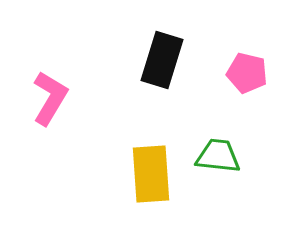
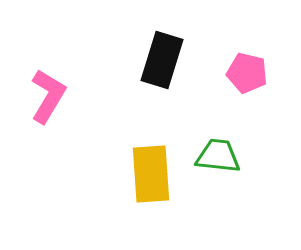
pink L-shape: moved 2 px left, 2 px up
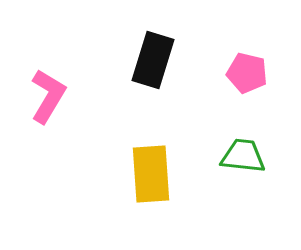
black rectangle: moved 9 px left
green trapezoid: moved 25 px right
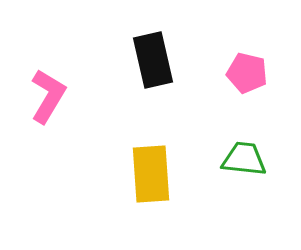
black rectangle: rotated 30 degrees counterclockwise
green trapezoid: moved 1 px right, 3 px down
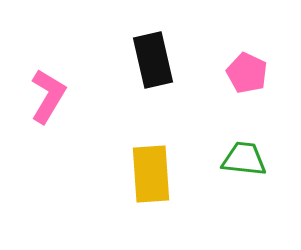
pink pentagon: rotated 12 degrees clockwise
